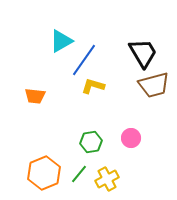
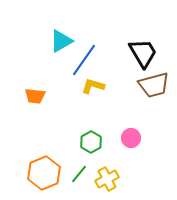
green hexagon: rotated 20 degrees counterclockwise
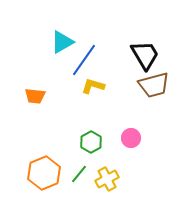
cyan triangle: moved 1 px right, 1 px down
black trapezoid: moved 2 px right, 2 px down
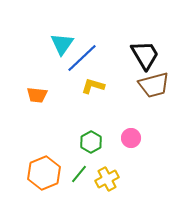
cyan triangle: moved 2 px down; rotated 25 degrees counterclockwise
blue line: moved 2 px left, 2 px up; rotated 12 degrees clockwise
orange trapezoid: moved 2 px right, 1 px up
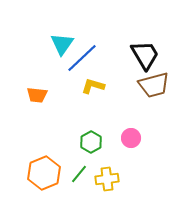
yellow cross: rotated 20 degrees clockwise
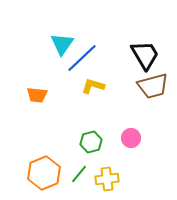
brown trapezoid: moved 1 px left, 1 px down
green hexagon: rotated 15 degrees clockwise
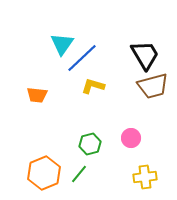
green hexagon: moved 1 px left, 2 px down
yellow cross: moved 38 px right, 2 px up
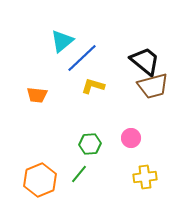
cyan triangle: moved 3 px up; rotated 15 degrees clockwise
black trapezoid: moved 6 px down; rotated 20 degrees counterclockwise
green hexagon: rotated 10 degrees clockwise
orange hexagon: moved 4 px left, 7 px down
